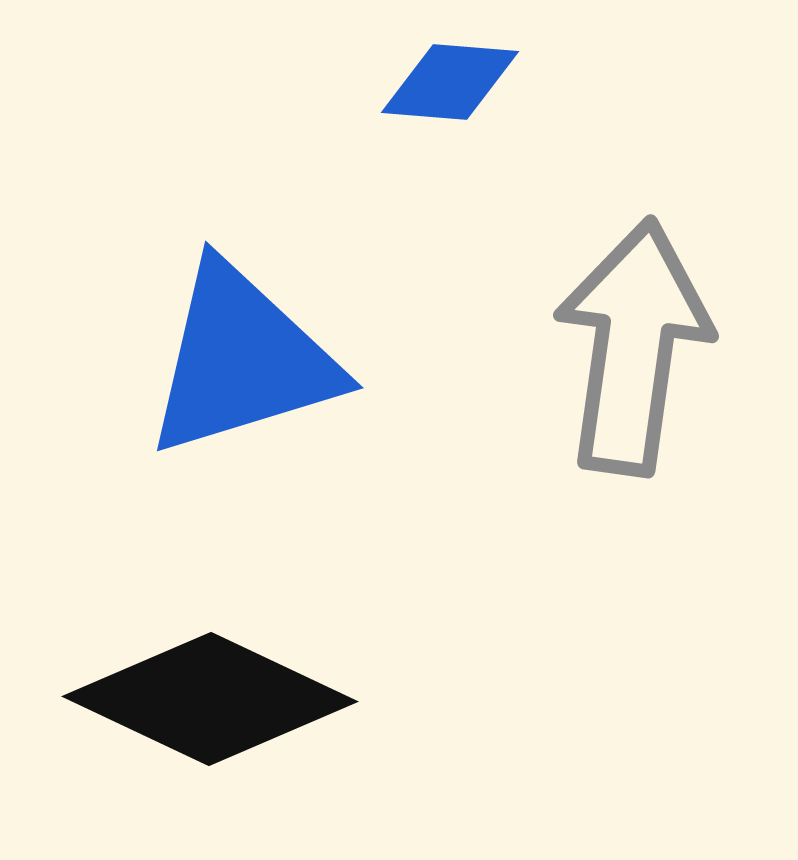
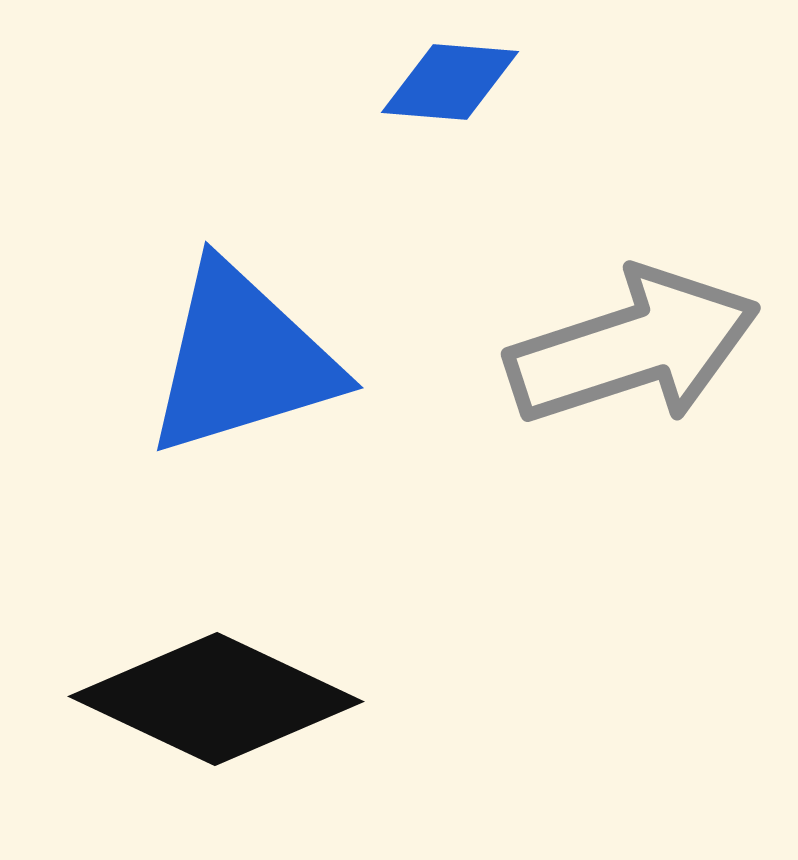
gray arrow: rotated 64 degrees clockwise
black diamond: moved 6 px right
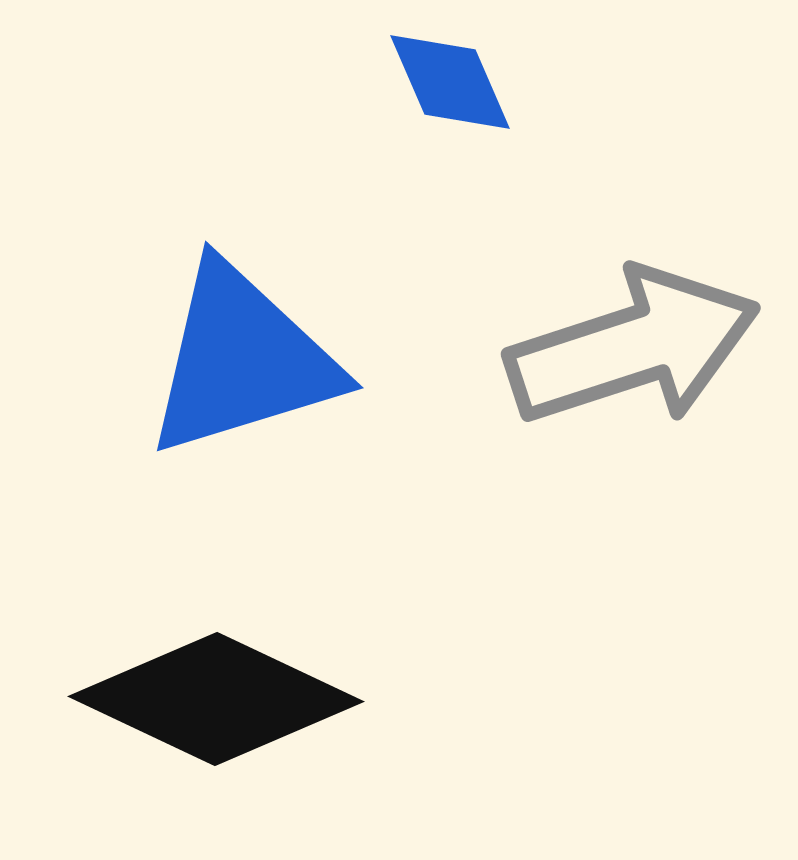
blue diamond: rotated 62 degrees clockwise
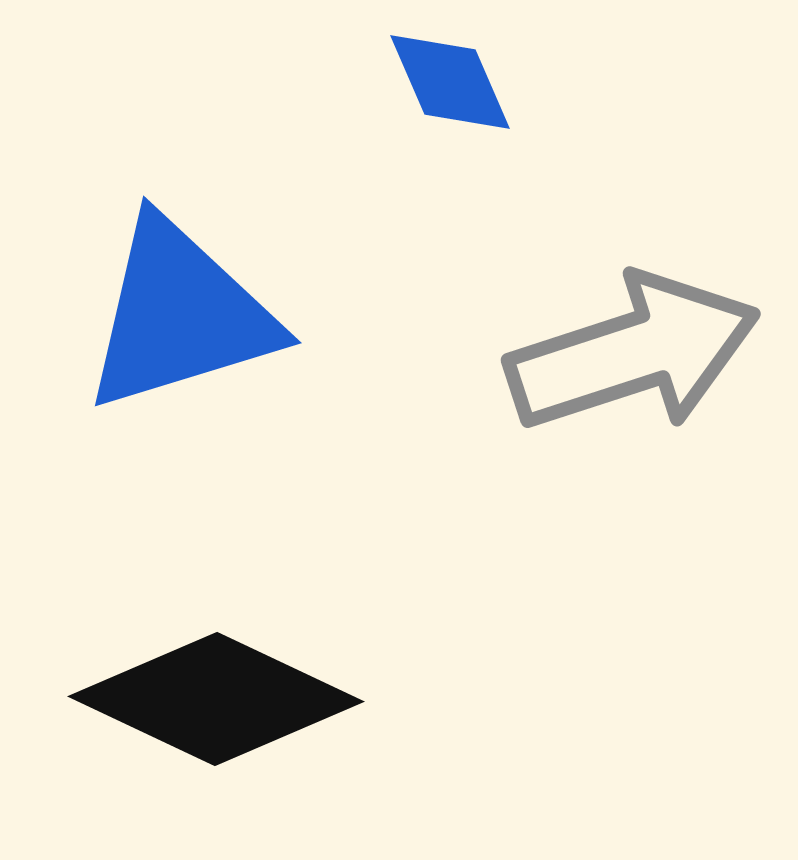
gray arrow: moved 6 px down
blue triangle: moved 62 px left, 45 px up
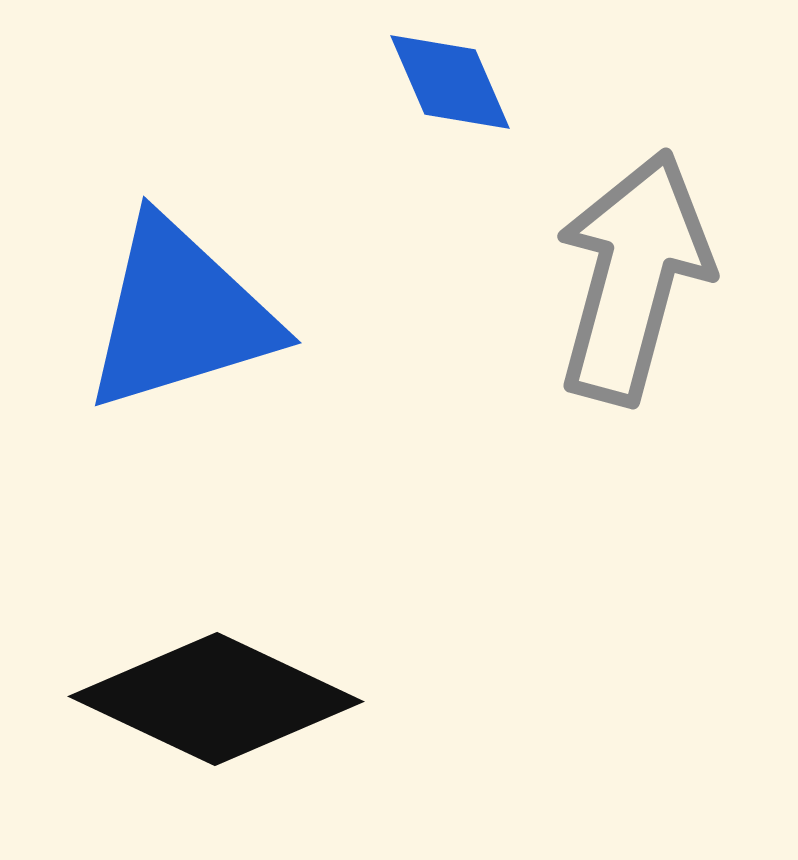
gray arrow: moved 76 px up; rotated 57 degrees counterclockwise
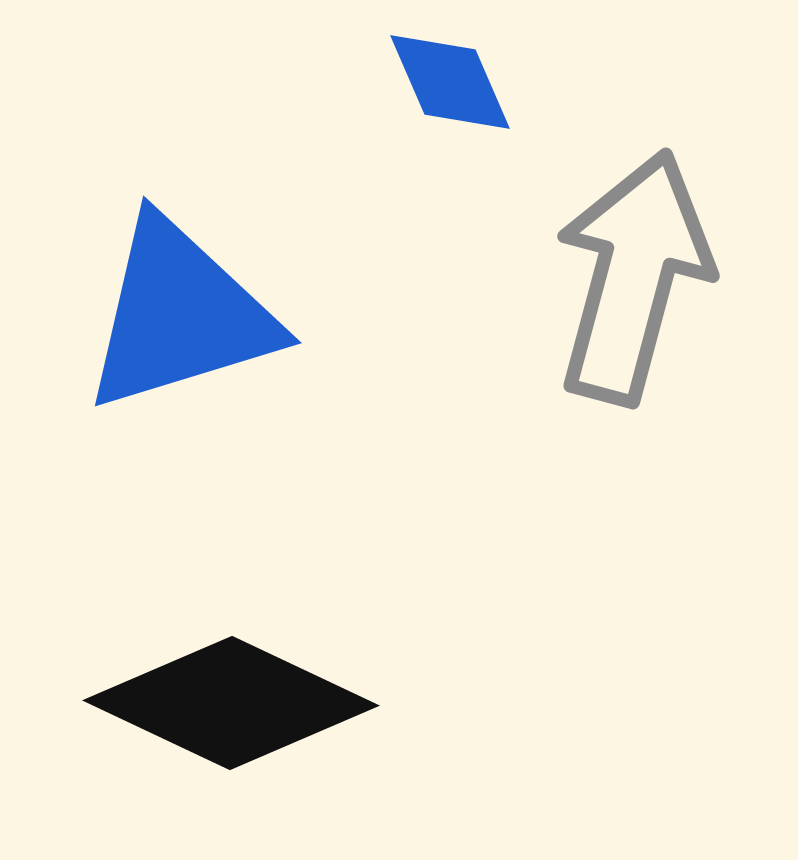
black diamond: moved 15 px right, 4 px down
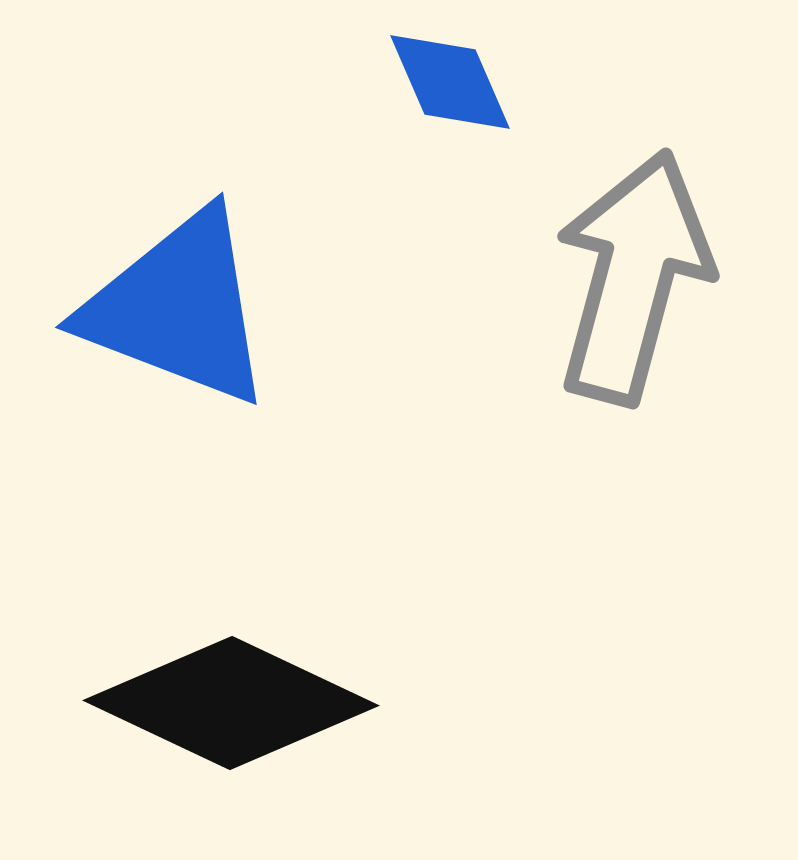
blue triangle: moved 2 px left, 7 px up; rotated 38 degrees clockwise
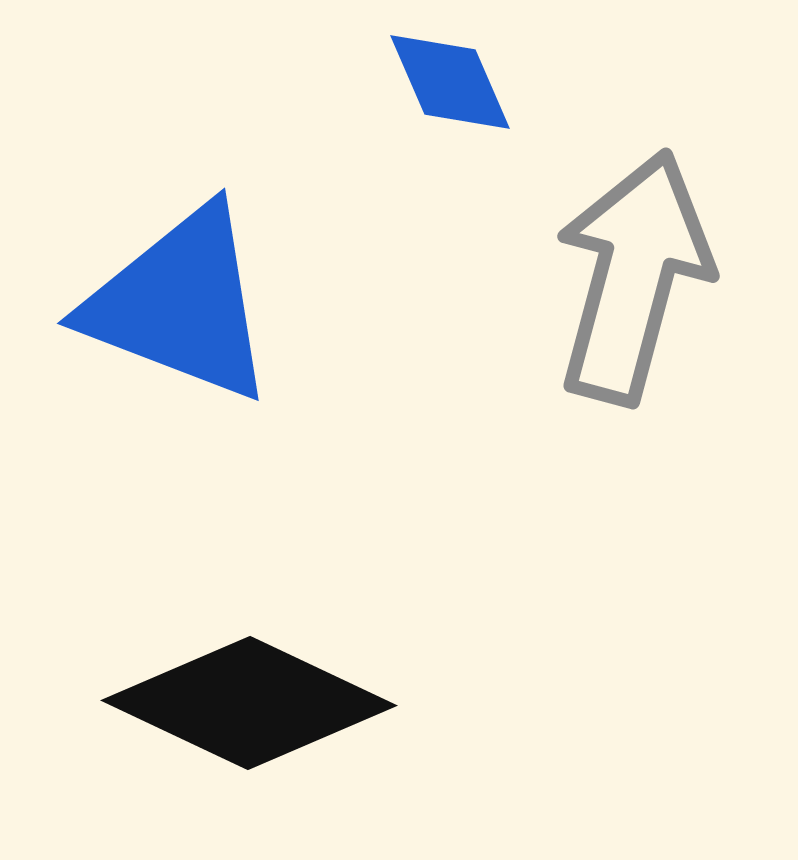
blue triangle: moved 2 px right, 4 px up
black diamond: moved 18 px right
